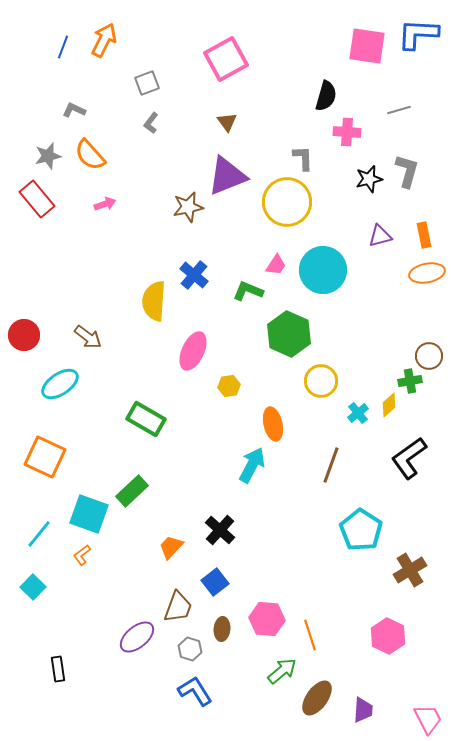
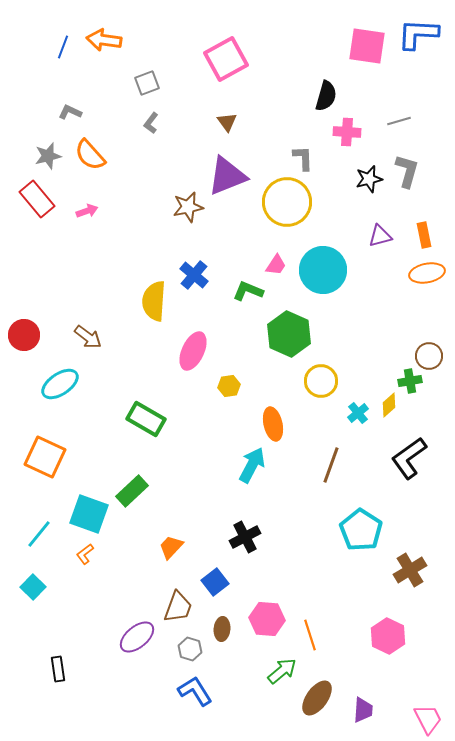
orange arrow at (104, 40): rotated 108 degrees counterclockwise
gray L-shape at (74, 110): moved 4 px left, 2 px down
gray line at (399, 110): moved 11 px down
pink arrow at (105, 204): moved 18 px left, 7 px down
black cross at (220, 530): moved 25 px right, 7 px down; rotated 20 degrees clockwise
orange L-shape at (82, 555): moved 3 px right, 1 px up
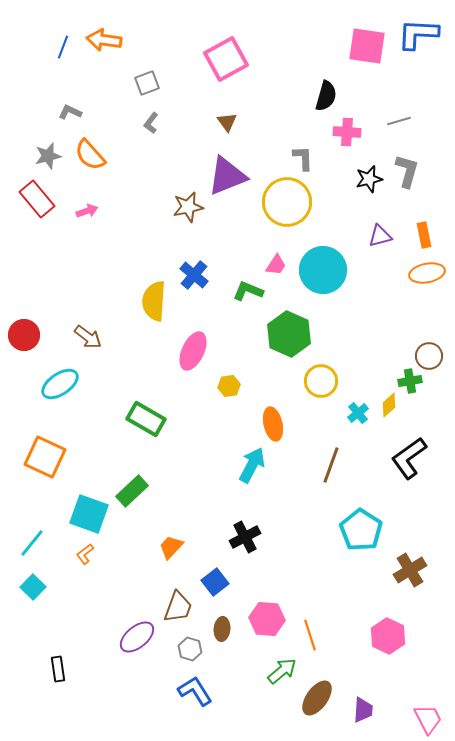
cyan line at (39, 534): moved 7 px left, 9 px down
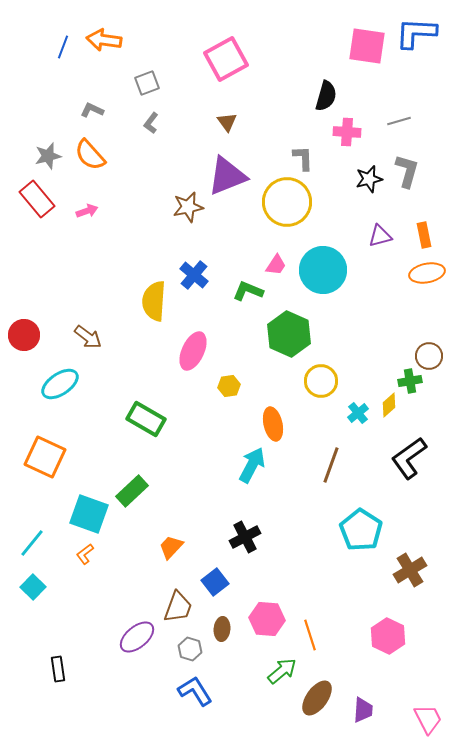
blue L-shape at (418, 34): moved 2 px left, 1 px up
gray L-shape at (70, 112): moved 22 px right, 2 px up
